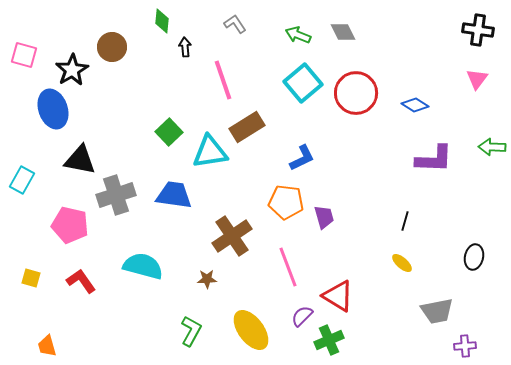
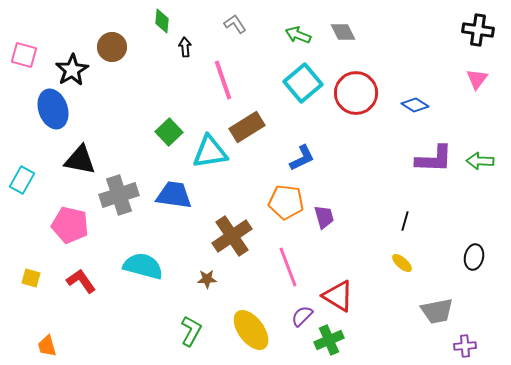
green arrow at (492, 147): moved 12 px left, 14 px down
gray cross at (116, 195): moved 3 px right
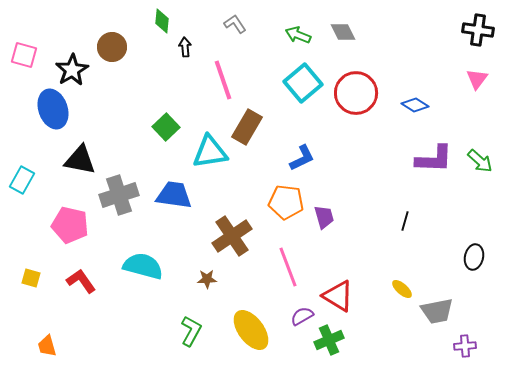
brown rectangle at (247, 127): rotated 28 degrees counterclockwise
green square at (169, 132): moved 3 px left, 5 px up
green arrow at (480, 161): rotated 140 degrees counterclockwise
yellow ellipse at (402, 263): moved 26 px down
purple semicircle at (302, 316): rotated 15 degrees clockwise
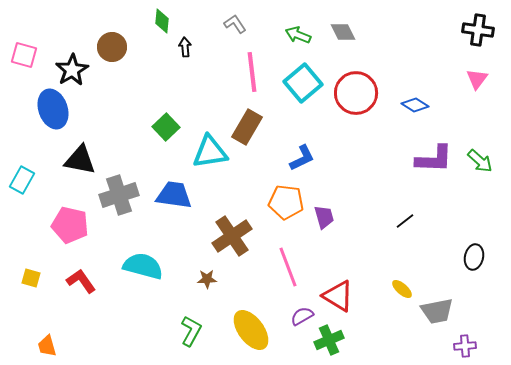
pink line at (223, 80): moved 29 px right, 8 px up; rotated 12 degrees clockwise
black line at (405, 221): rotated 36 degrees clockwise
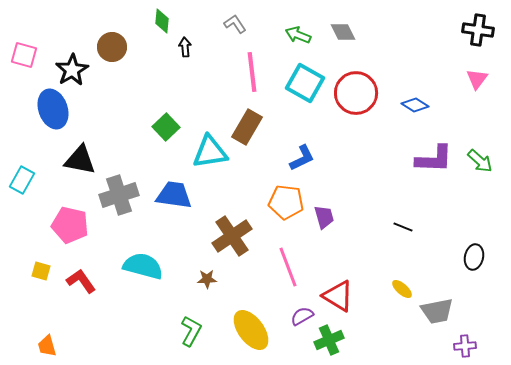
cyan square at (303, 83): moved 2 px right; rotated 21 degrees counterclockwise
black line at (405, 221): moved 2 px left, 6 px down; rotated 60 degrees clockwise
yellow square at (31, 278): moved 10 px right, 7 px up
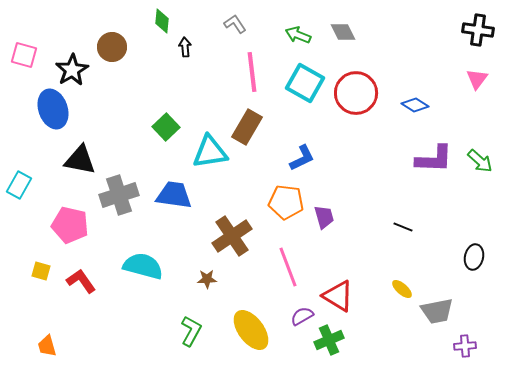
cyan rectangle at (22, 180): moved 3 px left, 5 px down
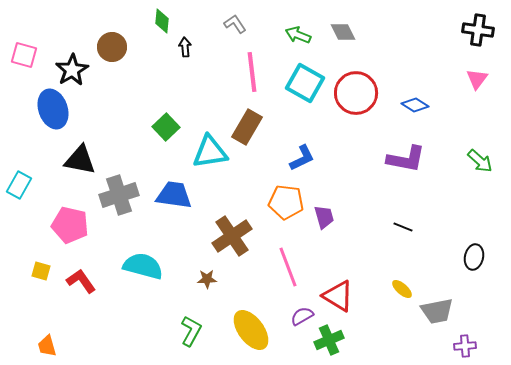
purple L-shape at (434, 159): moved 28 px left; rotated 9 degrees clockwise
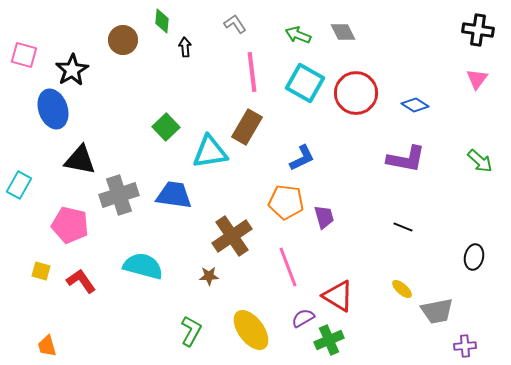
brown circle at (112, 47): moved 11 px right, 7 px up
brown star at (207, 279): moved 2 px right, 3 px up
purple semicircle at (302, 316): moved 1 px right, 2 px down
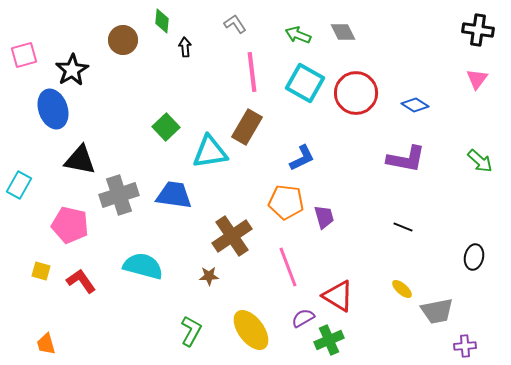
pink square at (24, 55): rotated 32 degrees counterclockwise
orange trapezoid at (47, 346): moved 1 px left, 2 px up
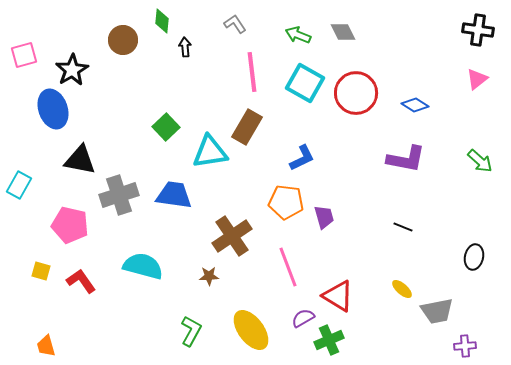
pink triangle at (477, 79): rotated 15 degrees clockwise
orange trapezoid at (46, 344): moved 2 px down
